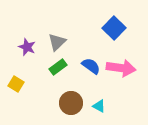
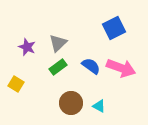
blue square: rotated 20 degrees clockwise
gray triangle: moved 1 px right, 1 px down
pink arrow: rotated 12 degrees clockwise
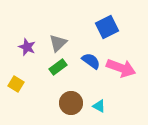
blue square: moved 7 px left, 1 px up
blue semicircle: moved 5 px up
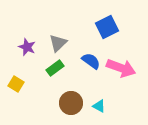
green rectangle: moved 3 px left, 1 px down
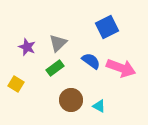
brown circle: moved 3 px up
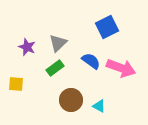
yellow square: rotated 28 degrees counterclockwise
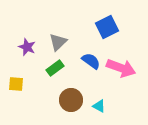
gray triangle: moved 1 px up
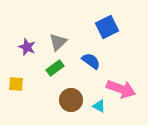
pink arrow: moved 21 px down
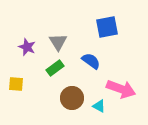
blue square: rotated 15 degrees clockwise
gray triangle: rotated 18 degrees counterclockwise
brown circle: moved 1 px right, 2 px up
